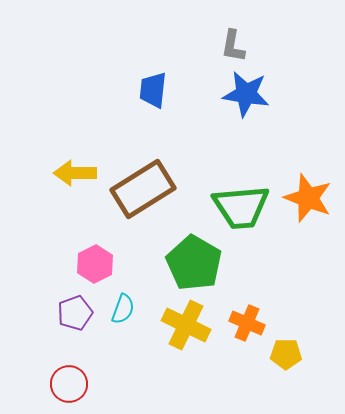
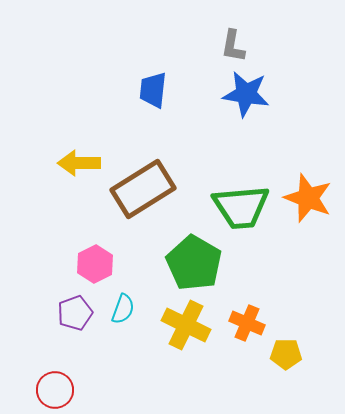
yellow arrow: moved 4 px right, 10 px up
red circle: moved 14 px left, 6 px down
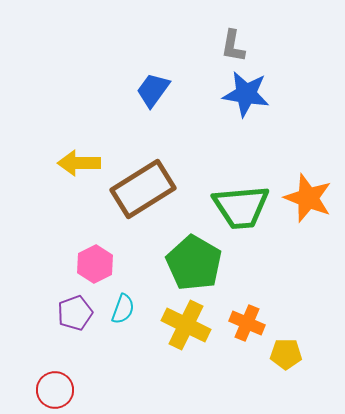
blue trapezoid: rotated 30 degrees clockwise
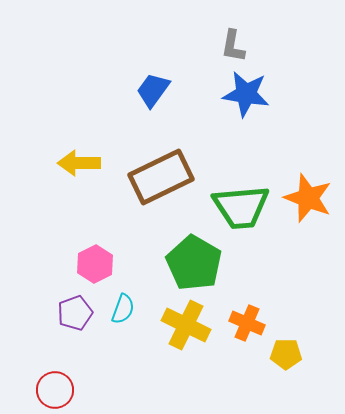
brown rectangle: moved 18 px right, 12 px up; rotated 6 degrees clockwise
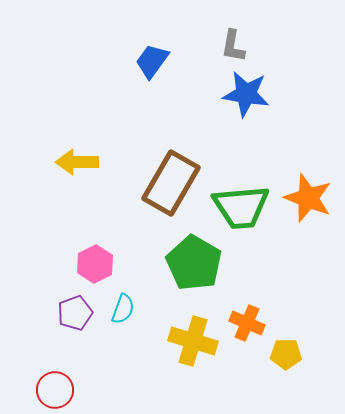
blue trapezoid: moved 1 px left, 29 px up
yellow arrow: moved 2 px left, 1 px up
brown rectangle: moved 10 px right, 6 px down; rotated 34 degrees counterclockwise
yellow cross: moved 7 px right, 16 px down; rotated 9 degrees counterclockwise
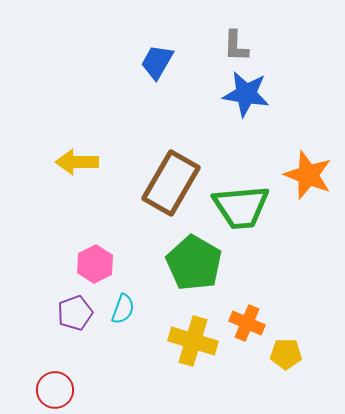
gray L-shape: moved 3 px right; rotated 8 degrees counterclockwise
blue trapezoid: moved 5 px right, 1 px down; rotated 6 degrees counterclockwise
orange star: moved 23 px up
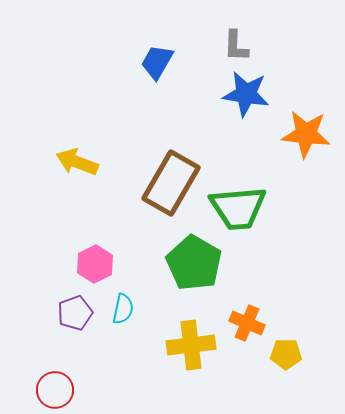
yellow arrow: rotated 21 degrees clockwise
orange star: moved 2 px left, 41 px up; rotated 15 degrees counterclockwise
green trapezoid: moved 3 px left, 1 px down
cyan semicircle: rotated 8 degrees counterclockwise
yellow cross: moved 2 px left, 4 px down; rotated 24 degrees counterclockwise
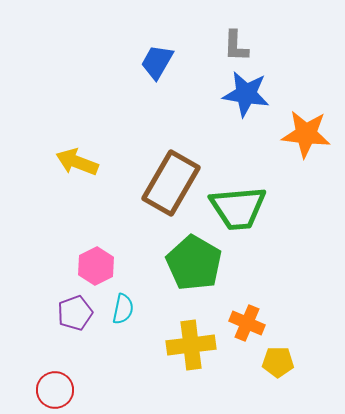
pink hexagon: moved 1 px right, 2 px down
yellow pentagon: moved 8 px left, 8 px down
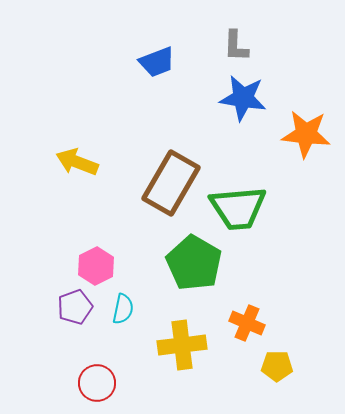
blue trapezoid: rotated 141 degrees counterclockwise
blue star: moved 3 px left, 4 px down
purple pentagon: moved 6 px up
yellow cross: moved 9 px left
yellow pentagon: moved 1 px left, 4 px down
red circle: moved 42 px right, 7 px up
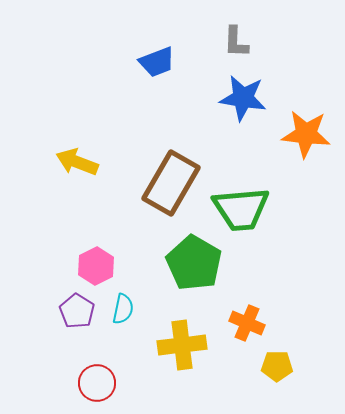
gray L-shape: moved 4 px up
green trapezoid: moved 3 px right, 1 px down
purple pentagon: moved 2 px right, 4 px down; rotated 20 degrees counterclockwise
